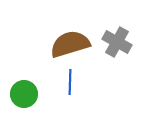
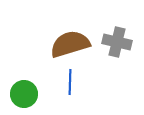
gray cross: rotated 16 degrees counterclockwise
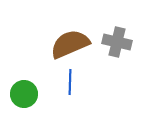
brown semicircle: rotated 6 degrees counterclockwise
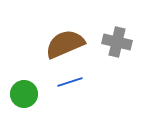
brown semicircle: moved 5 px left
blue line: rotated 70 degrees clockwise
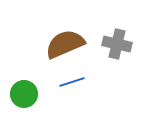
gray cross: moved 2 px down
blue line: moved 2 px right
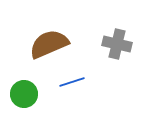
brown semicircle: moved 16 px left
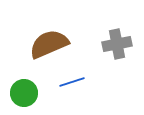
gray cross: rotated 24 degrees counterclockwise
green circle: moved 1 px up
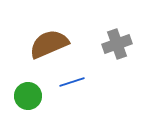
gray cross: rotated 8 degrees counterclockwise
green circle: moved 4 px right, 3 px down
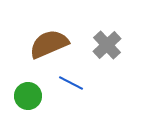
gray cross: moved 10 px left, 1 px down; rotated 24 degrees counterclockwise
blue line: moved 1 px left, 1 px down; rotated 45 degrees clockwise
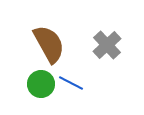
brown semicircle: rotated 84 degrees clockwise
green circle: moved 13 px right, 12 px up
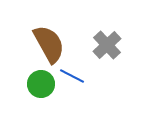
blue line: moved 1 px right, 7 px up
